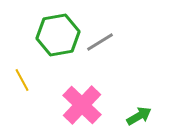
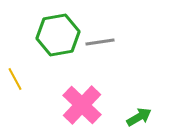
gray line: rotated 24 degrees clockwise
yellow line: moved 7 px left, 1 px up
green arrow: moved 1 px down
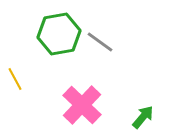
green hexagon: moved 1 px right, 1 px up
gray line: rotated 44 degrees clockwise
green arrow: moved 4 px right; rotated 20 degrees counterclockwise
